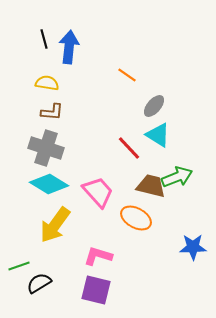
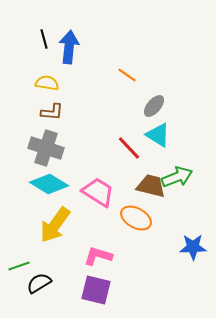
pink trapezoid: rotated 16 degrees counterclockwise
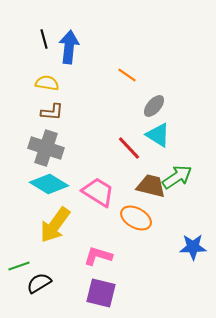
green arrow: rotated 12 degrees counterclockwise
purple square: moved 5 px right, 3 px down
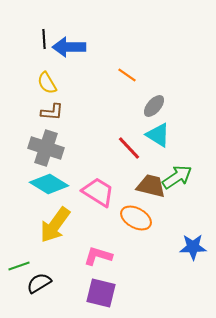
black line: rotated 12 degrees clockwise
blue arrow: rotated 96 degrees counterclockwise
yellow semicircle: rotated 130 degrees counterclockwise
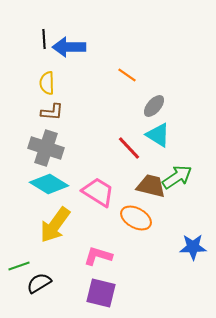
yellow semicircle: rotated 30 degrees clockwise
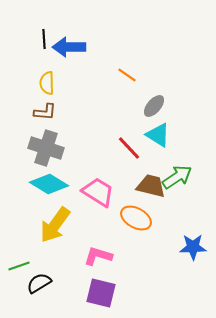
brown L-shape: moved 7 px left
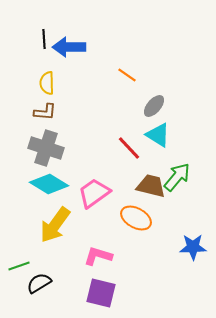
green arrow: rotated 16 degrees counterclockwise
pink trapezoid: moved 4 px left, 1 px down; rotated 68 degrees counterclockwise
